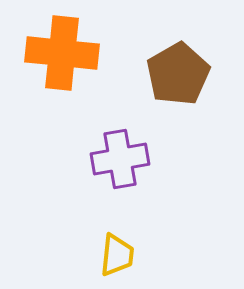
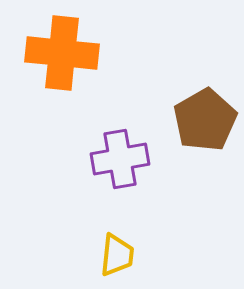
brown pentagon: moved 27 px right, 46 px down
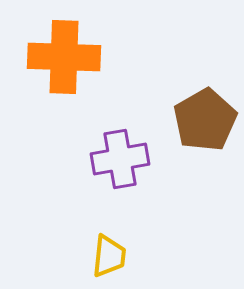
orange cross: moved 2 px right, 4 px down; rotated 4 degrees counterclockwise
yellow trapezoid: moved 8 px left, 1 px down
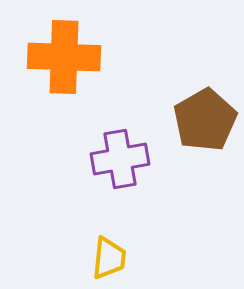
yellow trapezoid: moved 2 px down
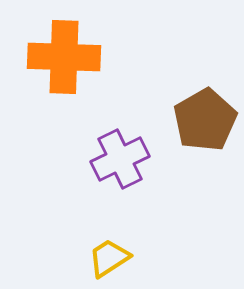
purple cross: rotated 16 degrees counterclockwise
yellow trapezoid: rotated 129 degrees counterclockwise
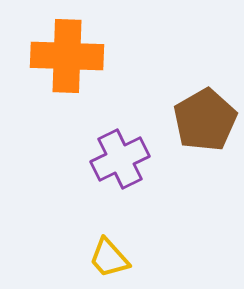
orange cross: moved 3 px right, 1 px up
yellow trapezoid: rotated 99 degrees counterclockwise
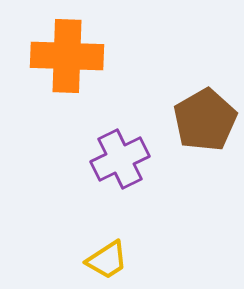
yellow trapezoid: moved 2 px left, 2 px down; rotated 81 degrees counterclockwise
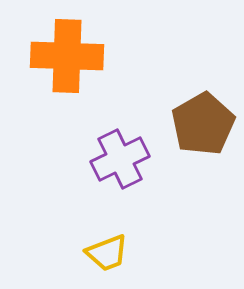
brown pentagon: moved 2 px left, 4 px down
yellow trapezoid: moved 7 px up; rotated 12 degrees clockwise
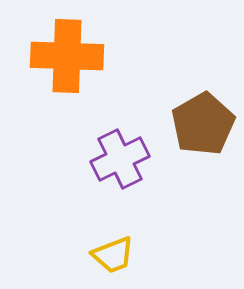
yellow trapezoid: moved 6 px right, 2 px down
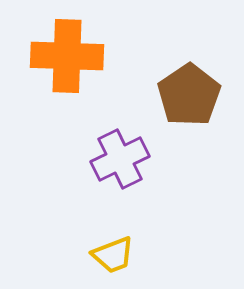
brown pentagon: moved 14 px left, 29 px up; rotated 4 degrees counterclockwise
